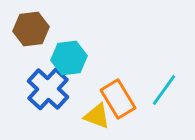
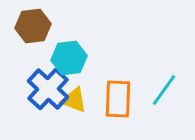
brown hexagon: moved 2 px right, 3 px up
orange rectangle: rotated 33 degrees clockwise
yellow triangle: moved 23 px left, 16 px up
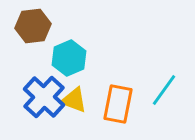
cyan hexagon: rotated 16 degrees counterclockwise
blue cross: moved 4 px left, 8 px down
orange rectangle: moved 5 px down; rotated 9 degrees clockwise
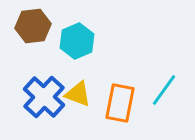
cyan hexagon: moved 8 px right, 17 px up
yellow triangle: moved 4 px right, 6 px up
orange rectangle: moved 2 px right, 1 px up
